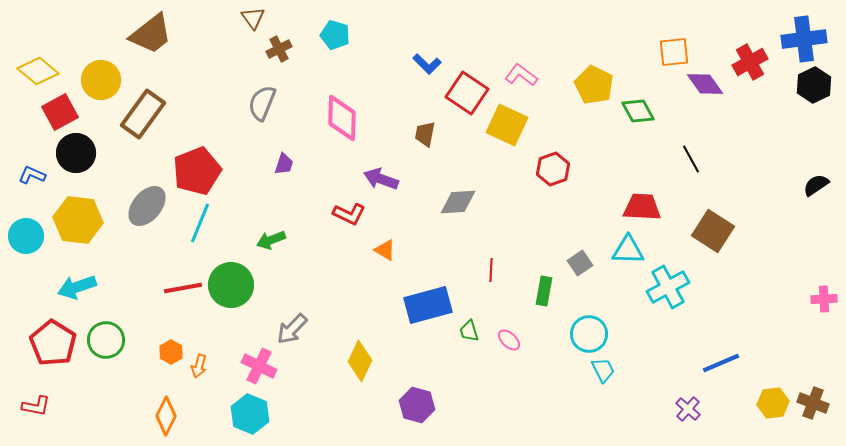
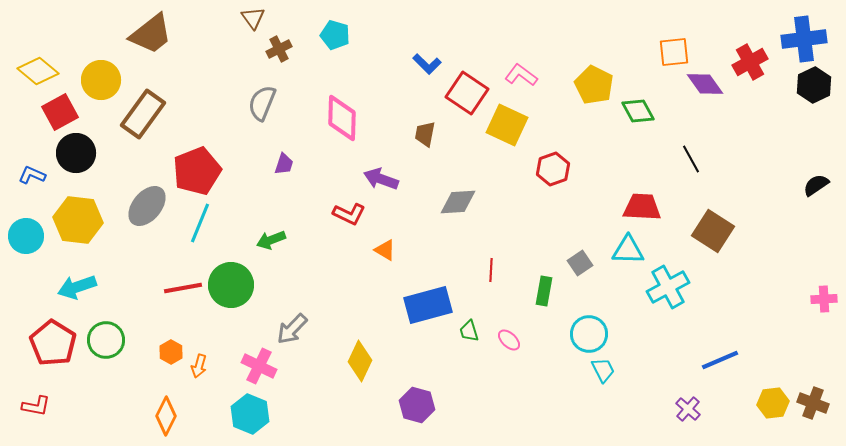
blue line at (721, 363): moved 1 px left, 3 px up
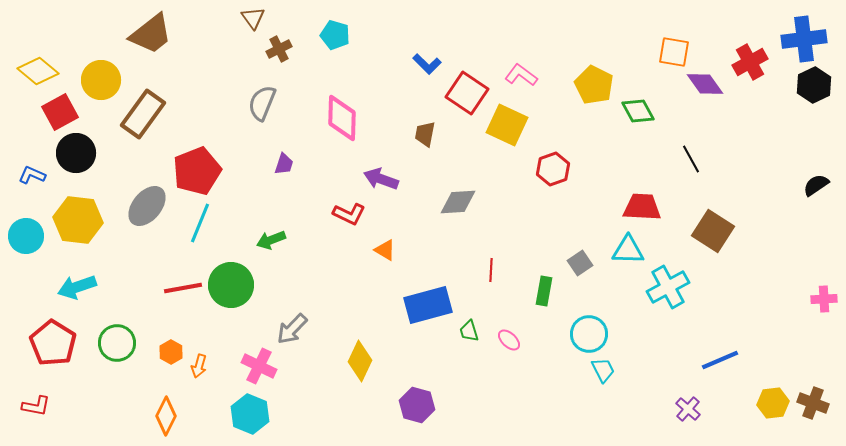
orange square at (674, 52): rotated 16 degrees clockwise
green circle at (106, 340): moved 11 px right, 3 px down
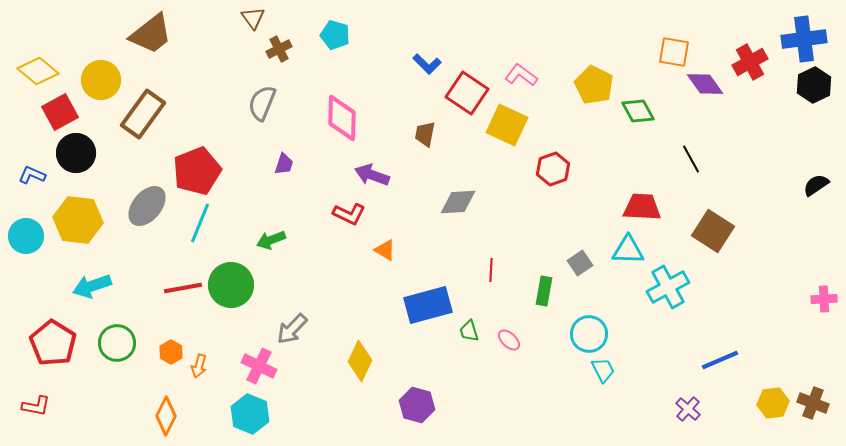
purple arrow at (381, 179): moved 9 px left, 4 px up
cyan arrow at (77, 287): moved 15 px right, 1 px up
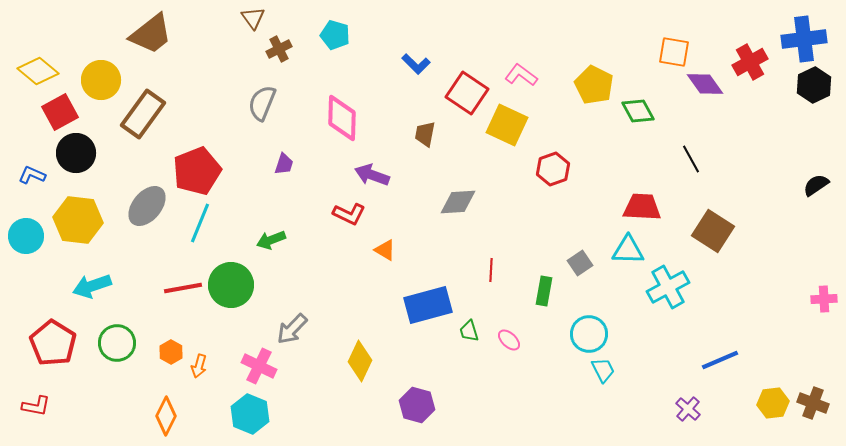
blue L-shape at (427, 64): moved 11 px left
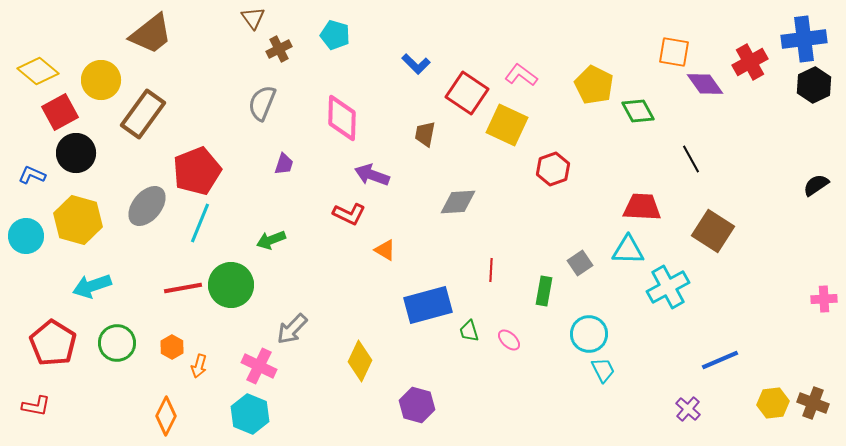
yellow hexagon at (78, 220): rotated 9 degrees clockwise
orange hexagon at (171, 352): moved 1 px right, 5 px up
